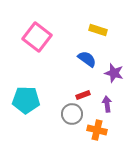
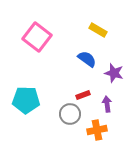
yellow rectangle: rotated 12 degrees clockwise
gray circle: moved 2 px left
orange cross: rotated 24 degrees counterclockwise
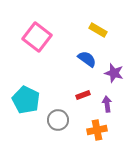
cyan pentagon: rotated 24 degrees clockwise
gray circle: moved 12 px left, 6 px down
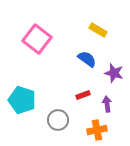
pink square: moved 2 px down
cyan pentagon: moved 4 px left; rotated 8 degrees counterclockwise
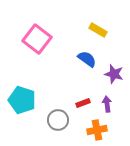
purple star: moved 1 px down
red rectangle: moved 8 px down
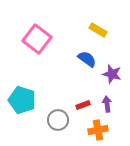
purple star: moved 2 px left
red rectangle: moved 2 px down
orange cross: moved 1 px right
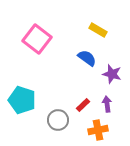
blue semicircle: moved 1 px up
red rectangle: rotated 24 degrees counterclockwise
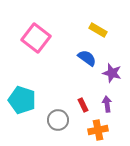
pink square: moved 1 px left, 1 px up
purple star: moved 1 px up
red rectangle: rotated 72 degrees counterclockwise
